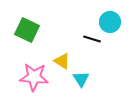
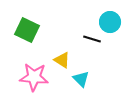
yellow triangle: moved 1 px up
cyan triangle: rotated 12 degrees counterclockwise
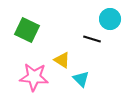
cyan circle: moved 3 px up
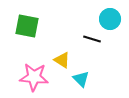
green square: moved 4 px up; rotated 15 degrees counterclockwise
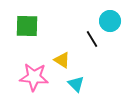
cyan circle: moved 2 px down
green square: rotated 10 degrees counterclockwise
black line: rotated 42 degrees clockwise
cyan triangle: moved 5 px left, 5 px down
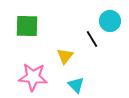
yellow triangle: moved 3 px right, 4 px up; rotated 36 degrees clockwise
pink star: moved 1 px left
cyan triangle: moved 1 px down
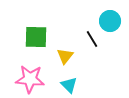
green square: moved 9 px right, 11 px down
pink star: moved 3 px left, 2 px down
cyan triangle: moved 7 px left
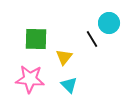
cyan circle: moved 1 px left, 2 px down
green square: moved 2 px down
yellow triangle: moved 1 px left, 1 px down
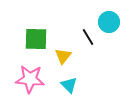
cyan circle: moved 1 px up
black line: moved 4 px left, 2 px up
yellow triangle: moved 1 px left, 1 px up
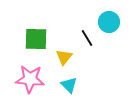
black line: moved 1 px left, 1 px down
yellow triangle: moved 1 px right, 1 px down
